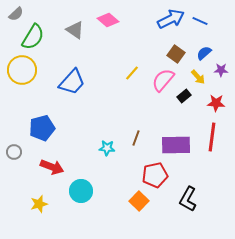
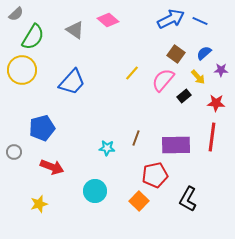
cyan circle: moved 14 px right
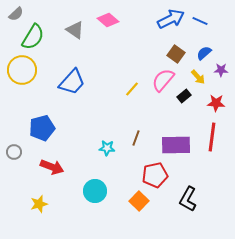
yellow line: moved 16 px down
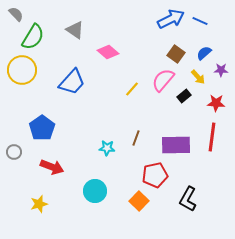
gray semicircle: rotated 91 degrees counterclockwise
pink diamond: moved 32 px down
blue pentagon: rotated 20 degrees counterclockwise
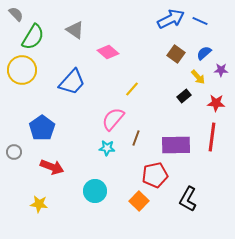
pink semicircle: moved 50 px left, 39 px down
yellow star: rotated 24 degrees clockwise
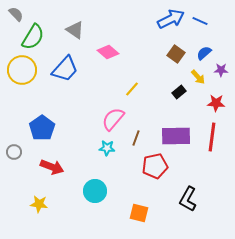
blue trapezoid: moved 7 px left, 13 px up
black rectangle: moved 5 px left, 4 px up
purple rectangle: moved 9 px up
red pentagon: moved 9 px up
orange square: moved 12 px down; rotated 30 degrees counterclockwise
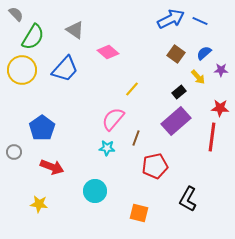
red star: moved 4 px right, 5 px down
purple rectangle: moved 15 px up; rotated 40 degrees counterclockwise
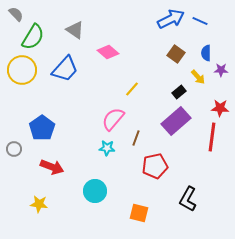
blue semicircle: moved 2 px right; rotated 49 degrees counterclockwise
gray circle: moved 3 px up
